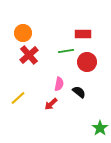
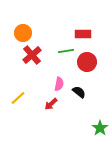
red cross: moved 3 px right
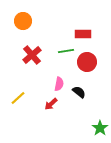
orange circle: moved 12 px up
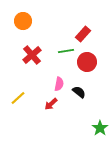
red rectangle: rotated 49 degrees counterclockwise
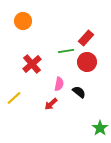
red rectangle: moved 3 px right, 4 px down
red cross: moved 9 px down
yellow line: moved 4 px left
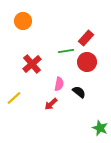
green star: rotated 14 degrees counterclockwise
